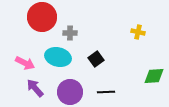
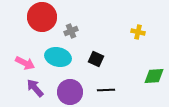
gray cross: moved 1 px right, 2 px up; rotated 24 degrees counterclockwise
black square: rotated 28 degrees counterclockwise
black line: moved 2 px up
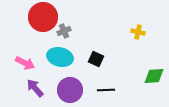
red circle: moved 1 px right
gray cross: moved 7 px left
cyan ellipse: moved 2 px right
purple circle: moved 2 px up
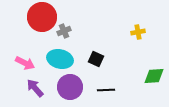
red circle: moved 1 px left
yellow cross: rotated 24 degrees counterclockwise
cyan ellipse: moved 2 px down
purple circle: moved 3 px up
